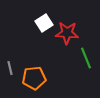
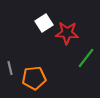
green line: rotated 60 degrees clockwise
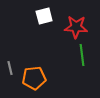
white square: moved 7 px up; rotated 18 degrees clockwise
red star: moved 9 px right, 6 px up
green line: moved 4 px left, 3 px up; rotated 45 degrees counterclockwise
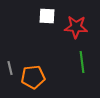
white square: moved 3 px right; rotated 18 degrees clockwise
green line: moved 7 px down
orange pentagon: moved 1 px left, 1 px up
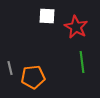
red star: rotated 25 degrees clockwise
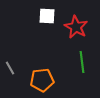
gray line: rotated 16 degrees counterclockwise
orange pentagon: moved 9 px right, 3 px down
